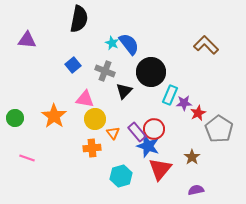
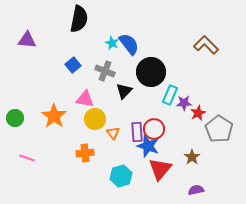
purple rectangle: rotated 36 degrees clockwise
orange cross: moved 7 px left, 5 px down
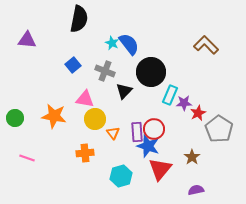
orange star: rotated 25 degrees counterclockwise
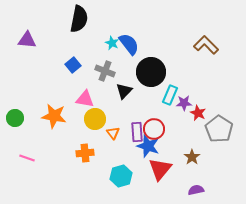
red star: rotated 21 degrees counterclockwise
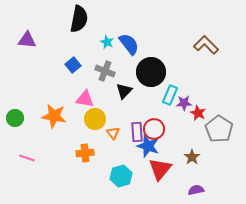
cyan star: moved 5 px left, 1 px up
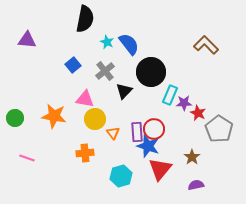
black semicircle: moved 6 px right
gray cross: rotated 30 degrees clockwise
purple semicircle: moved 5 px up
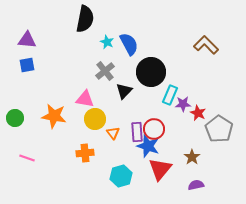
blue semicircle: rotated 10 degrees clockwise
blue square: moved 46 px left; rotated 28 degrees clockwise
purple star: moved 1 px left, 1 px down
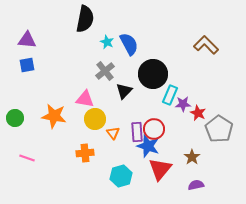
black circle: moved 2 px right, 2 px down
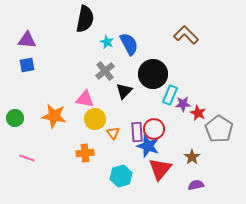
brown L-shape: moved 20 px left, 10 px up
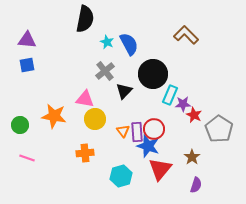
red star: moved 4 px left, 2 px down
green circle: moved 5 px right, 7 px down
orange triangle: moved 10 px right, 2 px up
purple semicircle: rotated 119 degrees clockwise
